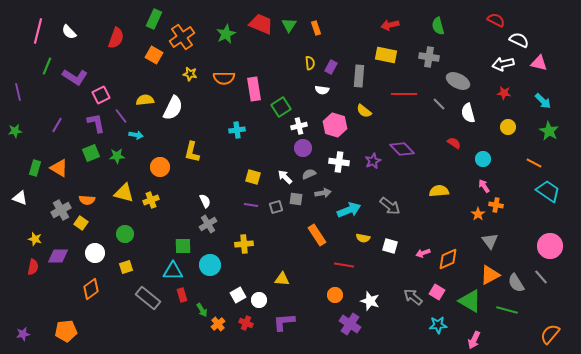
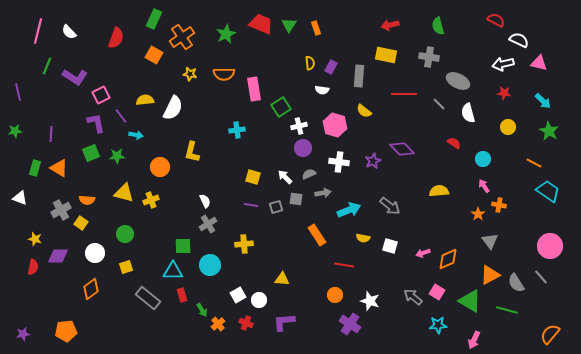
orange semicircle at (224, 78): moved 4 px up
purple line at (57, 125): moved 6 px left, 9 px down; rotated 28 degrees counterclockwise
orange cross at (496, 205): moved 3 px right
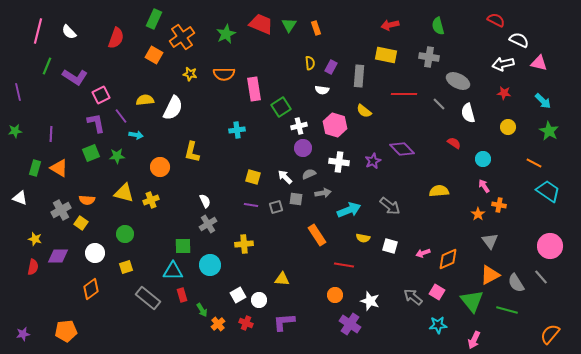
green triangle at (470, 301): moved 2 px right; rotated 20 degrees clockwise
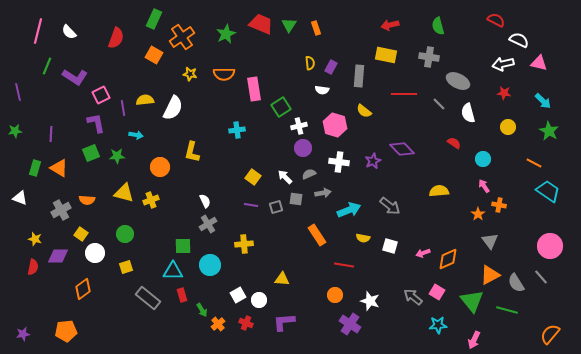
purple line at (121, 116): moved 2 px right, 8 px up; rotated 28 degrees clockwise
yellow square at (253, 177): rotated 21 degrees clockwise
yellow square at (81, 223): moved 11 px down
orange diamond at (91, 289): moved 8 px left
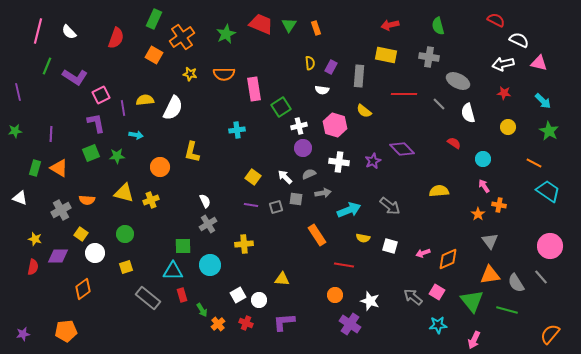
orange triangle at (490, 275): rotated 20 degrees clockwise
